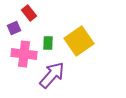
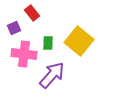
red rectangle: moved 3 px right
yellow square: rotated 16 degrees counterclockwise
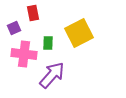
red rectangle: moved 1 px right; rotated 28 degrees clockwise
yellow square: moved 8 px up; rotated 24 degrees clockwise
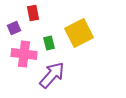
green rectangle: moved 1 px right; rotated 16 degrees counterclockwise
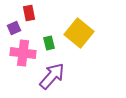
red rectangle: moved 4 px left
yellow square: rotated 24 degrees counterclockwise
pink cross: moved 1 px left, 1 px up
purple arrow: moved 1 px down
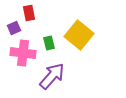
yellow square: moved 2 px down
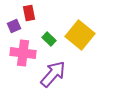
purple square: moved 2 px up
yellow square: moved 1 px right
green rectangle: moved 4 px up; rotated 32 degrees counterclockwise
purple arrow: moved 1 px right, 2 px up
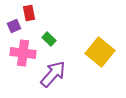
yellow square: moved 20 px right, 17 px down
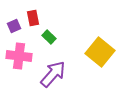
red rectangle: moved 4 px right, 5 px down
green rectangle: moved 2 px up
pink cross: moved 4 px left, 3 px down
